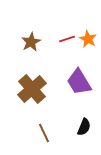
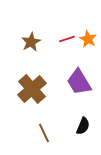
black semicircle: moved 1 px left, 1 px up
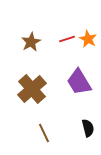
black semicircle: moved 5 px right, 2 px down; rotated 36 degrees counterclockwise
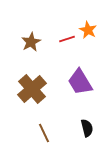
orange star: moved 9 px up
purple trapezoid: moved 1 px right
black semicircle: moved 1 px left
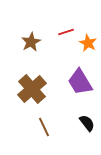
orange star: moved 13 px down
red line: moved 1 px left, 7 px up
black semicircle: moved 5 px up; rotated 24 degrees counterclockwise
brown line: moved 6 px up
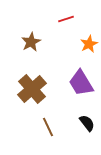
red line: moved 13 px up
orange star: moved 1 px right, 1 px down; rotated 18 degrees clockwise
purple trapezoid: moved 1 px right, 1 px down
brown line: moved 4 px right
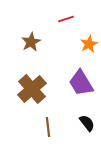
brown line: rotated 18 degrees clockwise
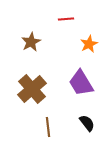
red line: rotated 14 degrees clockwise
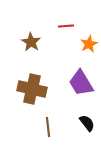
red line: moved 7 px down
brown star: rotated 12 degrees counterclockwise
brown cross: rotated 36 degrees counterclockwise
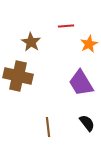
brown cross: moved 14 px left, 13 px up
